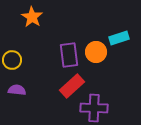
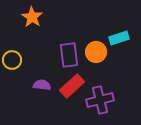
purple semicircle: moved 25 px right, 5 px up
purple cross: moved 6 px right, 8 px up; rotated 16 degrees counterclockwise
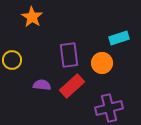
orange circle: moved 6 px right, 11 px down
purple cross: moved 9 px right, 8 px down
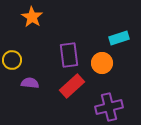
purple semicircle: moved 12 px left, 2 px up
purple cross: moved 1 px up
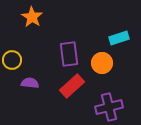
purple rectangle: moved 1 px up
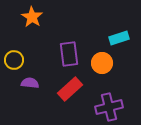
yellow circle: moved 2 px right
red rectangle: moved 2 px left, 3 px down
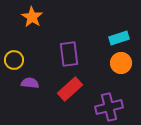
orange circle: moved 19 px right
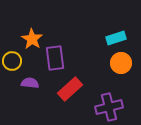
orange star: moved 22 px down
cyan rectangle: moved 3 px left
purple rectangle: moved 14 px left, 4 px down
yellow circle: moved 2 px left, 1 px down
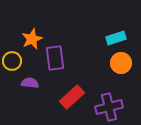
orange star: rotated 15 degrees clockwise
red rectangle: moved 2 px right, 8 px down
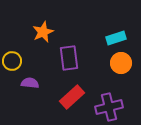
orange star: moved 11 px right, 7 px up
purple rectangle: moved 14 px right
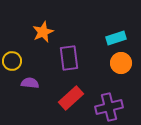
red rectangle: moved 1 px left, 1 px down
